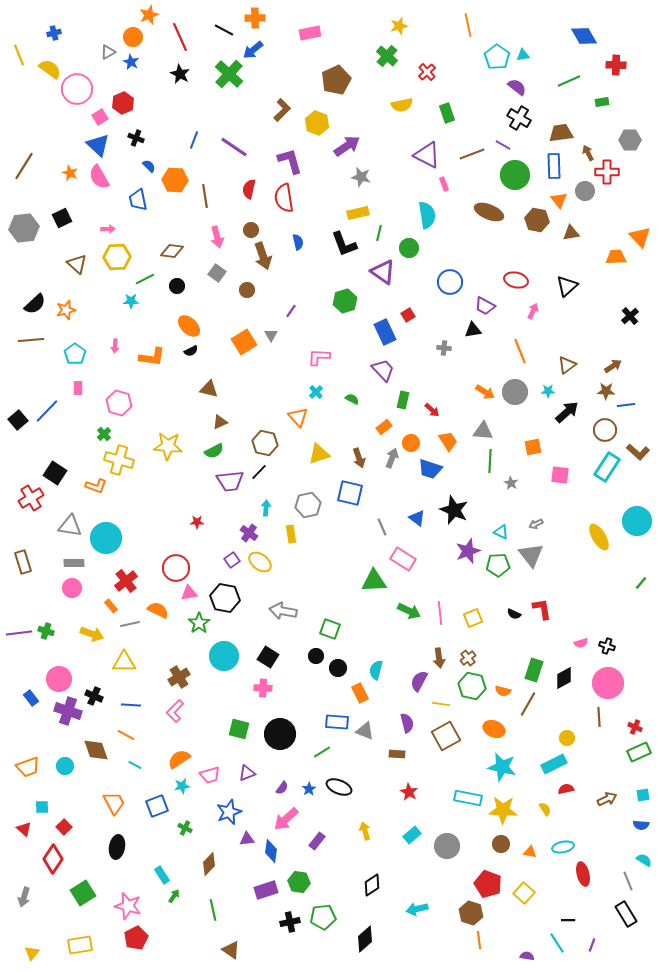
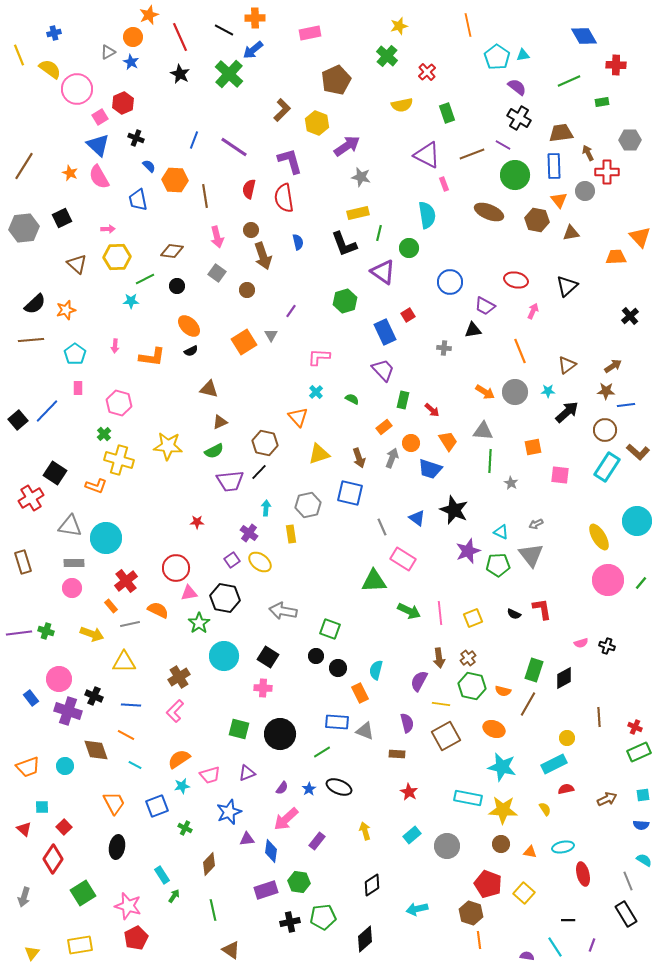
pink circle at (608, 683): moved 103 px up
cyan line at (557, 943): moved 2 px left, 4 px down
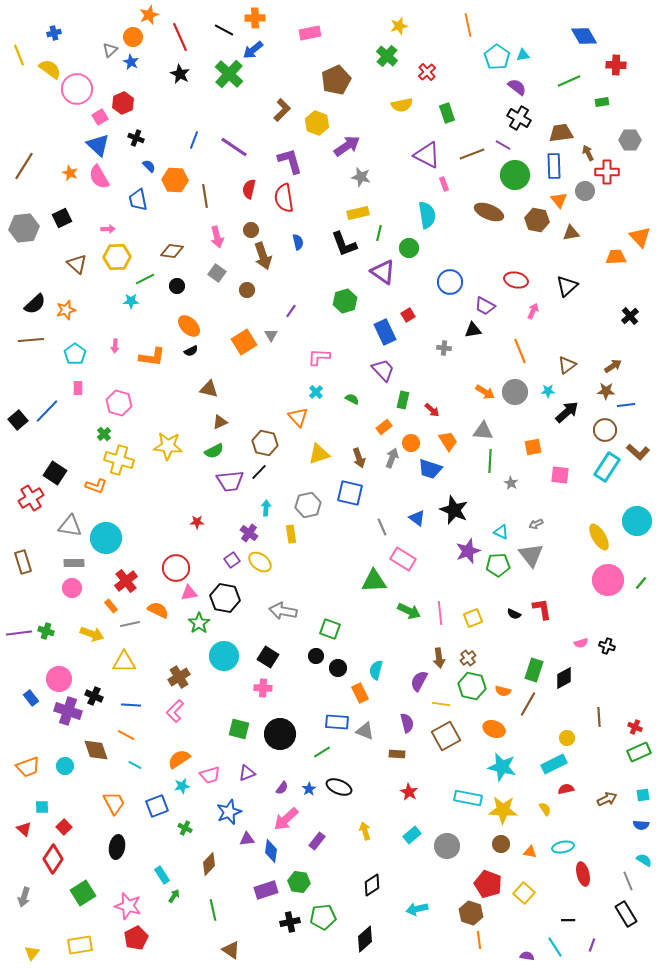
gray triangle at (108, 52): moved 2 px right, 2 px up; rotated 14 degrees counterclockwise
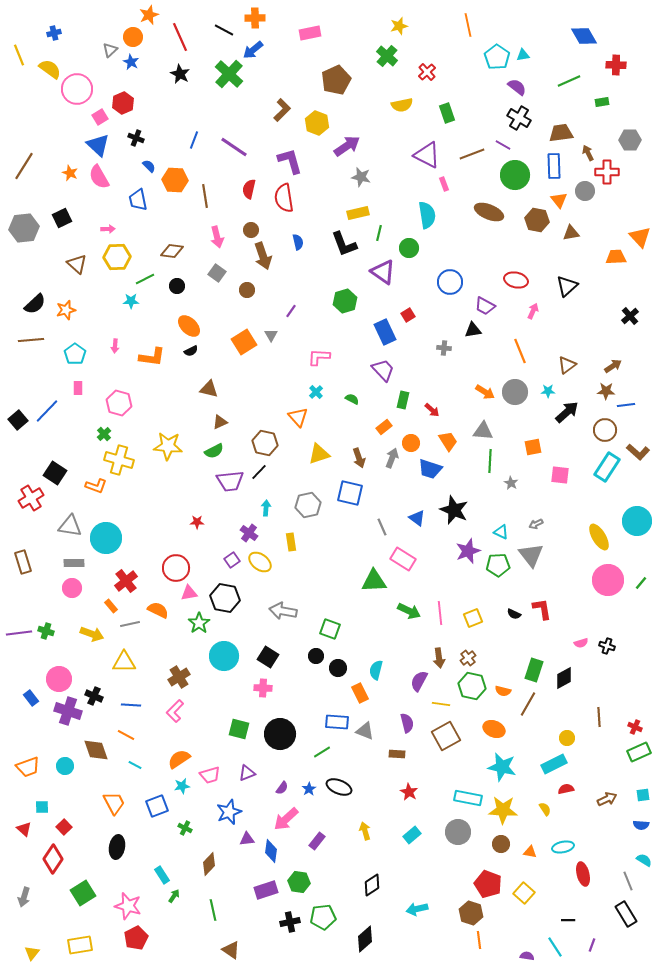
yellow rectangle at (291, 534): moved 8 px down
gray circle at (447, 846): moved 11 px right, 14 px up
